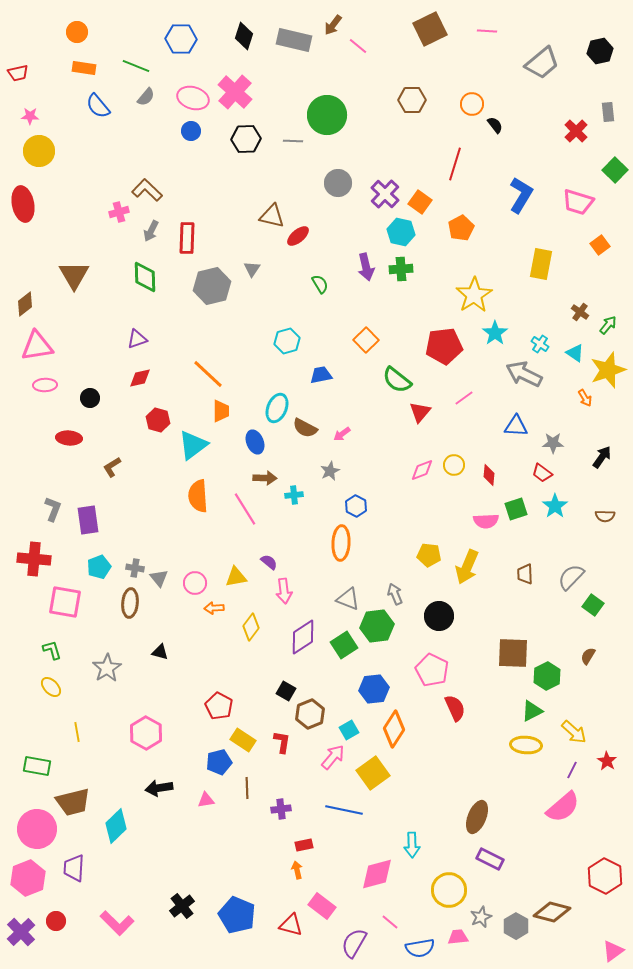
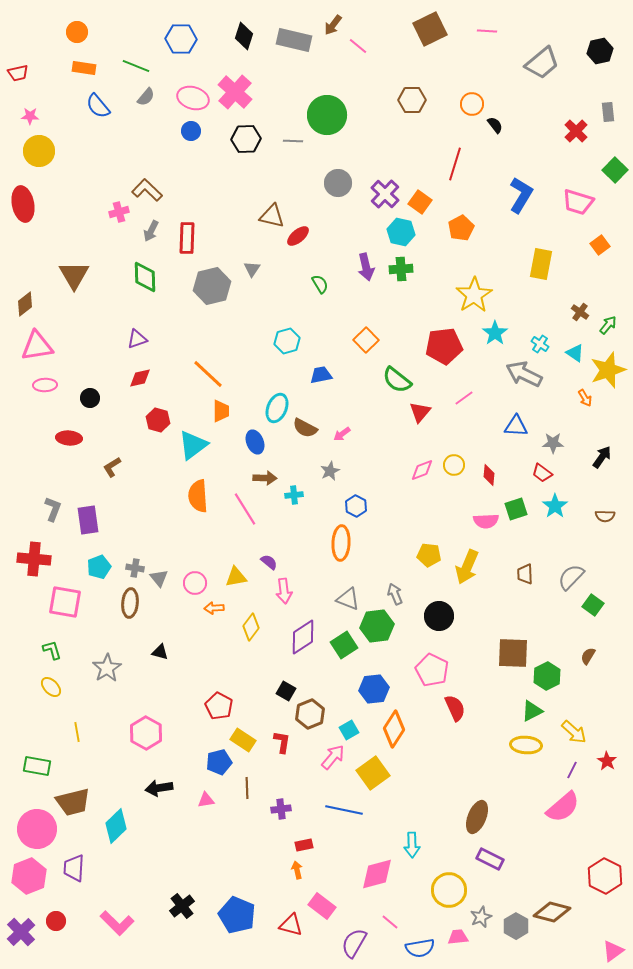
pink hexagon at (28, 878): moved 1 px right, 2 px up
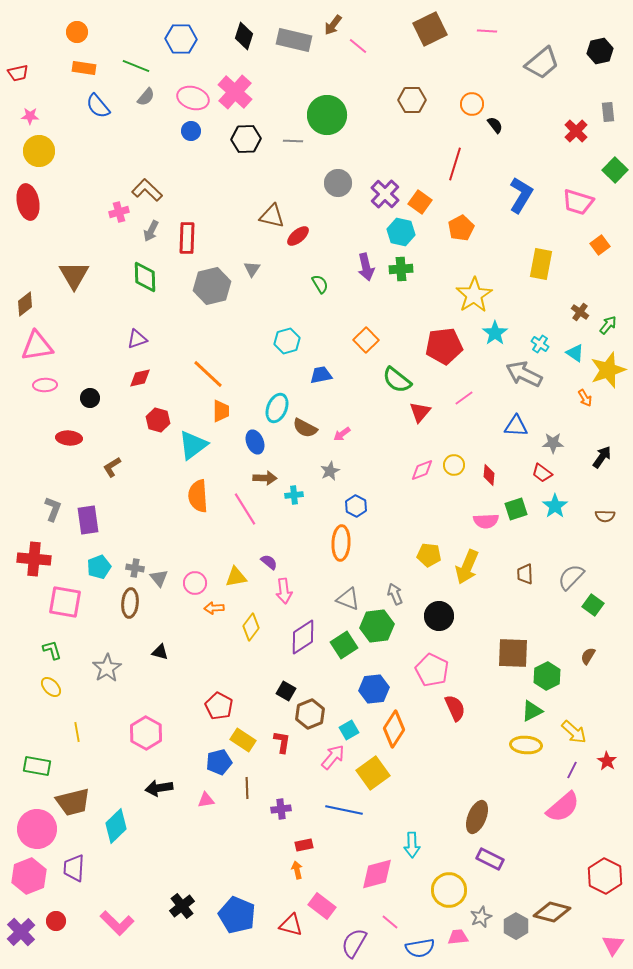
red ellipse at (23, 204): moved 5 px right, 2 px up
pink triangle at (613, 951): moved 6 px up; rotated 20 degrees counterclockwise
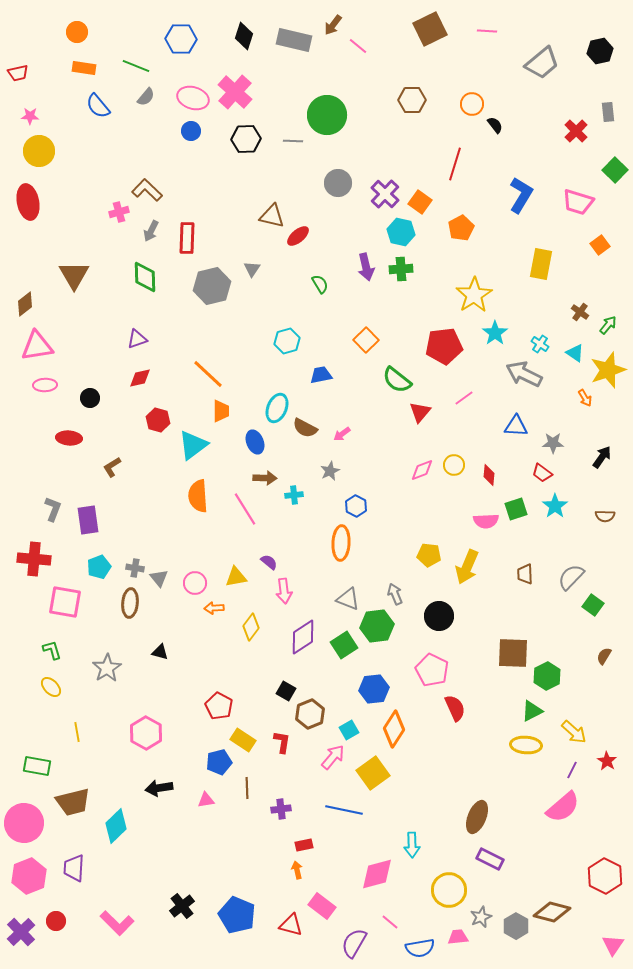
brown semicircle at (588, 656): moved 16 px right
pink circle at (37, 829): moved 13 px left, 6 px up
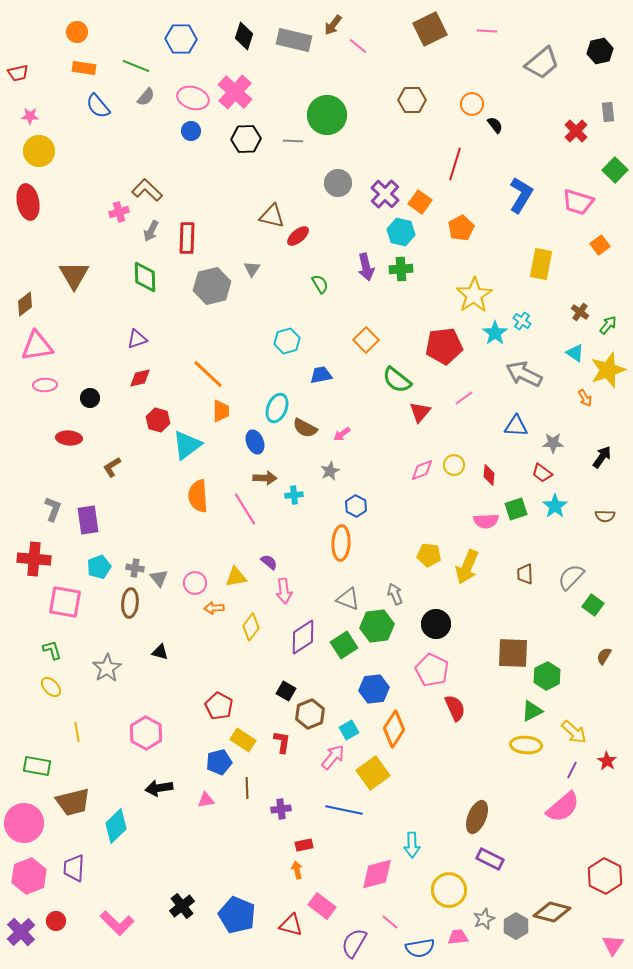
cyan cross at (540, 344): moved 18 px left, 23 px up
cyan triangle at (193, 445): moved 6 px left
black circle at (439, 616): moved 3 px left, 8 px down
gray star at (481, 917): moved 3 px right, 2 px down
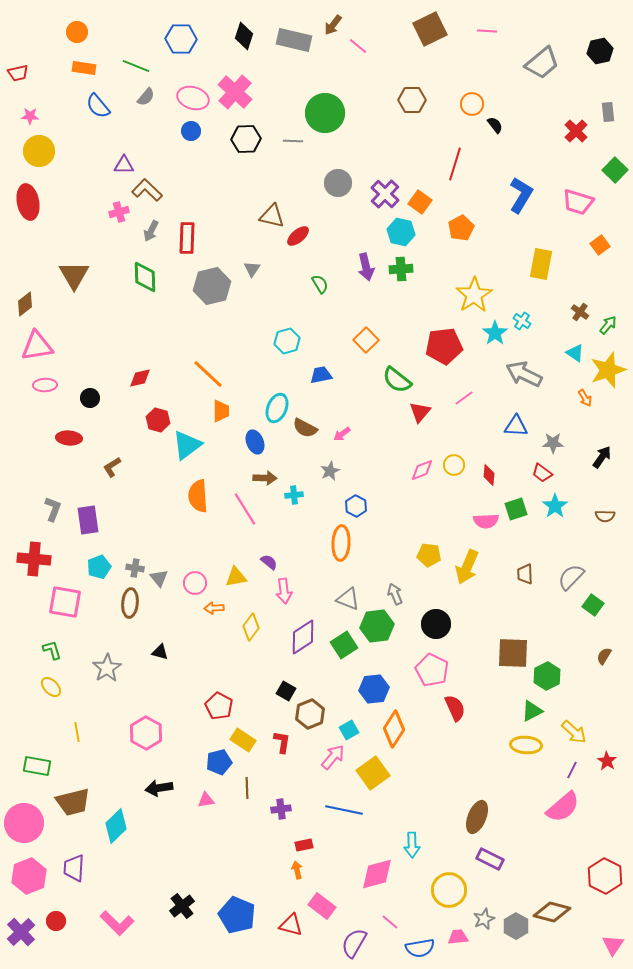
green circle at (327, 115): moved 2 px left, 2 px up
purple triangle at (137, 339): moved 13 px left, 174 px up; rotated 20 degrees clockwise
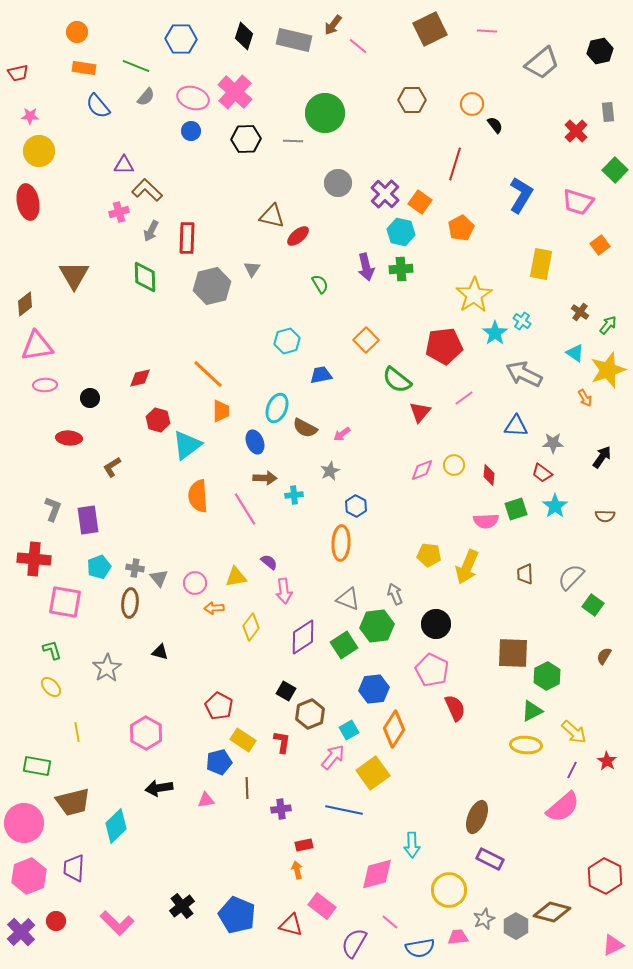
pink triangle at (613, 945): rotated 30 degrees clockwise
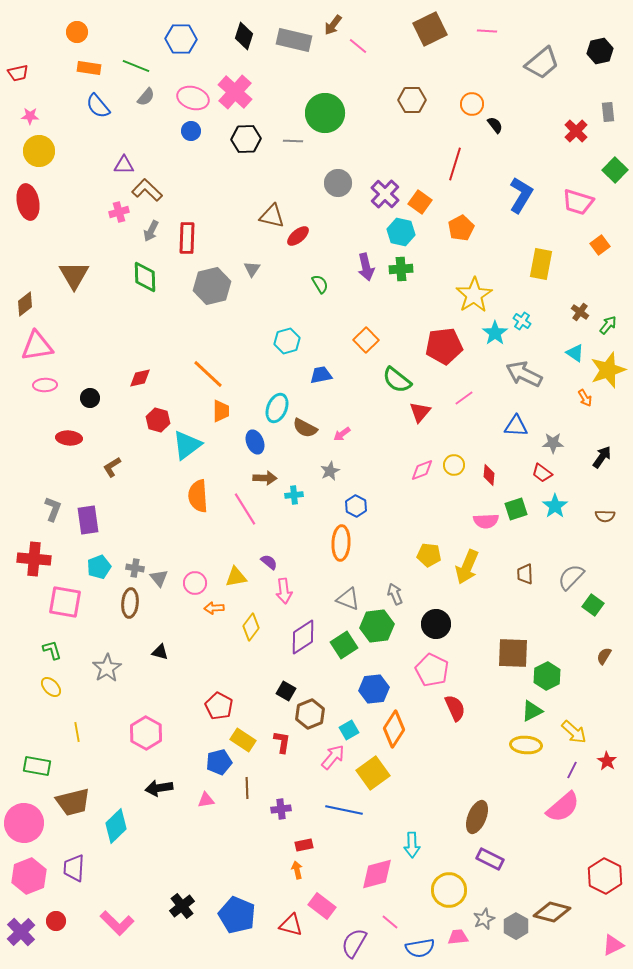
orange rectangle at (84, 68): moved 5 px right
